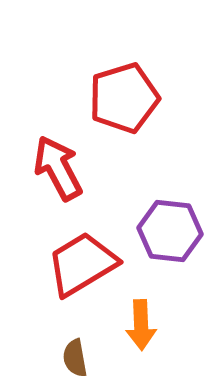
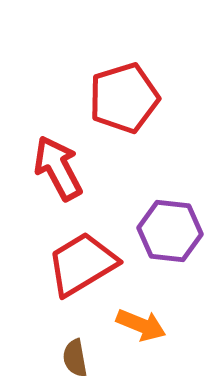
orange arrow: rotated 66 degrees counterclockwise
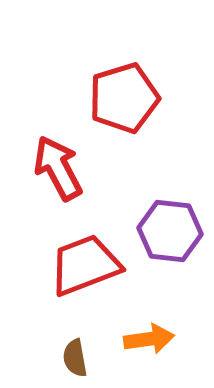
red trapezoid: moved 3 px right, 1 px down; rotated 10 degrees clockwise
orange arrow: moved 8 px right, 14 px down; rotated 30 degrees counterclockwise
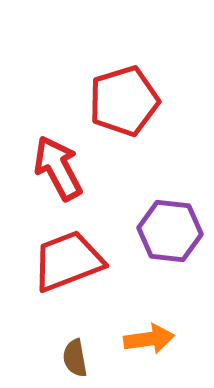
red pentagon: moved 3 px down
red trapezoid: moved 17 px left, 4 px up
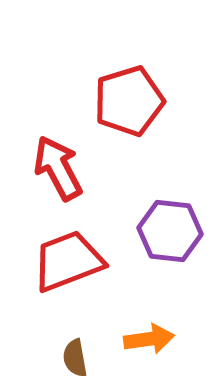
red pentagon: moved 5 px right
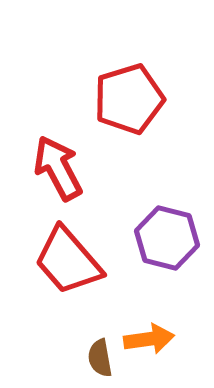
red pentagon: moved 2 px up
purple hexagon: moved 3 px left, 7 px down; rotated 8 degrees clockwise
red trapezoid: rotated 110 degrees counterclockwise
brown semicircle: moved 25 px right
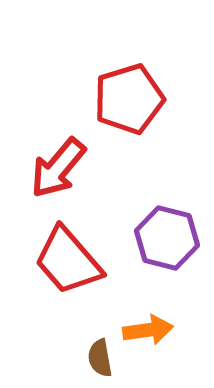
red arrow: rotated 112 degrees counterclockwise
orange arrow: moved 1 px left, 9 px up
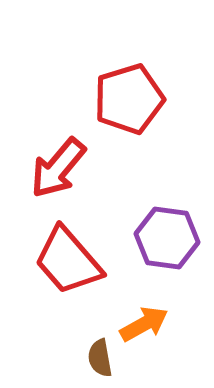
purple hexagon: rotated 6 degrees counterclockwise
orange arrow: moved 4 px left, 6 px up; rotated 21 degrees counterclockwise
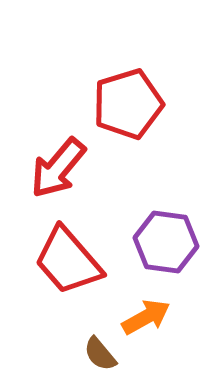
red pentagon: moved 1 px left, 5 px down
purple hexagon: moved 1 px left, 4 px down
orange arrow: moved 2 px right, 7 px up
brown semicircle: moved 4 px up; rotated 30 degrees counterclockwise
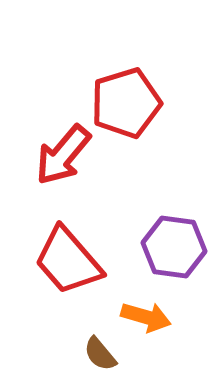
red pentagon: moved 2 px left, 1 px up
red arrow: moved 5 px right, 13 px up
purple hexagon: moved 8 px right, 5 px down
orange arrow: rotated 45 degrees clockwise
